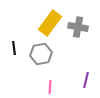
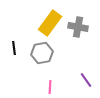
gray hexagon: moved 1 px right, 1 px up
purple line: rotated 49 degrees counterclockwise
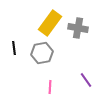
gray cross: moved 1 px down
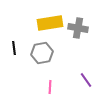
yellow rectangle: rotated 45 degrees clockwise
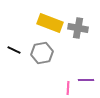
yellow rectangle: rotated 30 degrees clockwise
black line: moved 2 px down; rotated 56 degrees counterclockwise
purple line: rotated 56 degrees counterclockwise
pink line: moved 18 px right, 1 px down
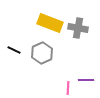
gray hexagon: rotated 15 degrees counterclockwise
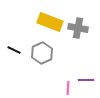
yellow rectangle: moved 1 px up
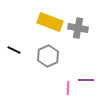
gray hexagon: moved 6 px right, 3 px down
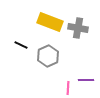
black line: moved 7 px right, 5 px up
